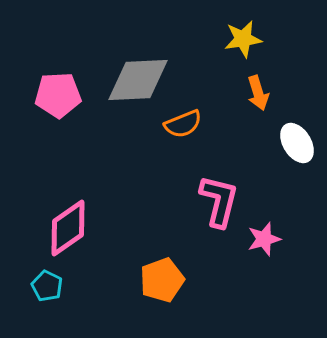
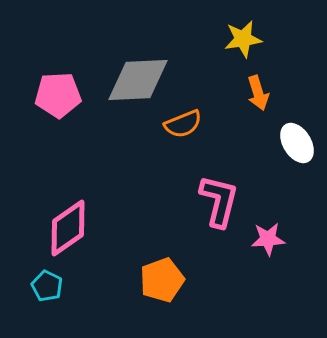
pink star: moved 4 px right; rotated 12 degrees clockwise
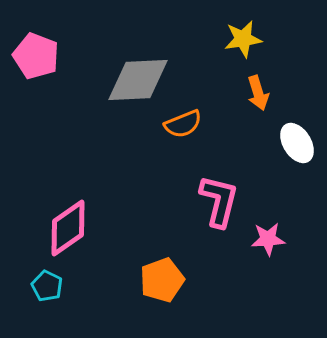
pink pentagon: moved 22 px left, 39 px up; rotated 24 degrees clockwise
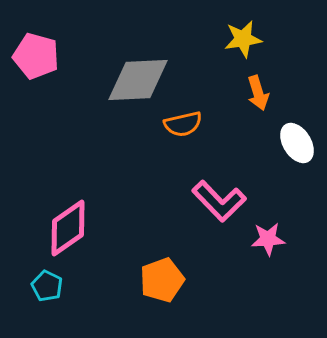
pink pentagon: rotated 6 degrees counterclockwise
orange semicircle: rotated 9 degrees clockwise
pink L-shape: rotated 122 degrees clockwise
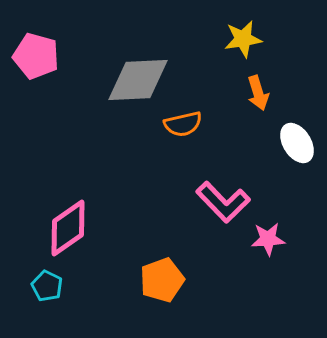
pink L-shape: moved 4 px right, 1 px down
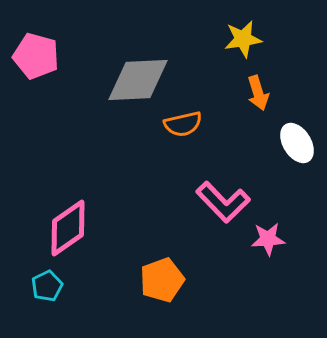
cyan pentagon: rotated 20 degrees clockwise
